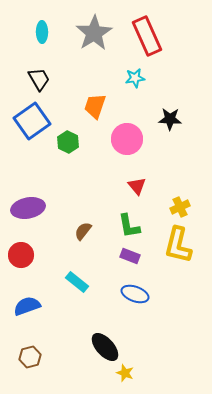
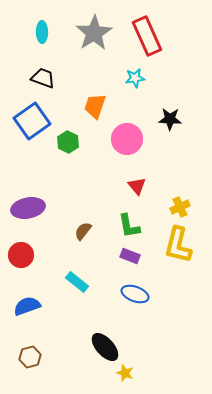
black trapezoid: moved 4 px right, 1 px up; rotated 40 degrees counterclockwise
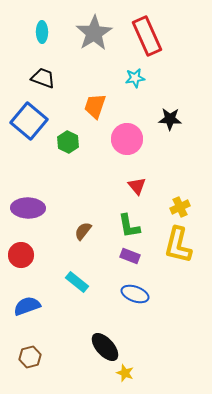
blue square: moved 3 px left; rotated 15 degrees counterclockwise
purple ellipse: rotated 12 degrees clockwise
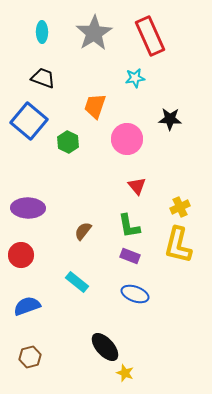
red rectangle: moved 3 px right
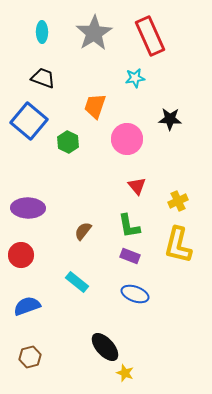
yellow cross: moved 2 px left, 6 px up
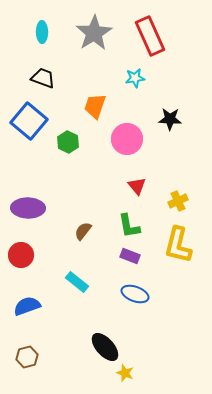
brown hexagon: moved 3 px left
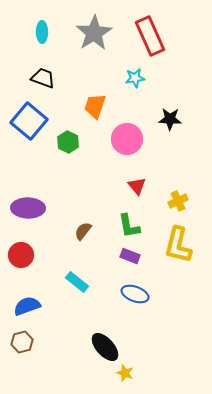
brown hexagon: moved 5 px left, 15 px up
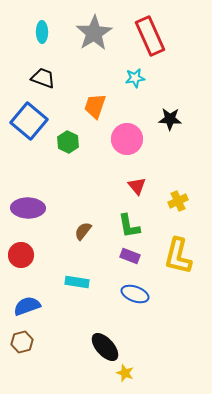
yellow L-shape: moved 11 px down
cyan rectangle: rotated 30 degrees counterclockwise
